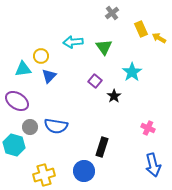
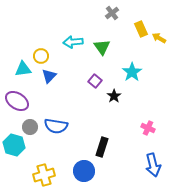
green triangle: moved 2 px left
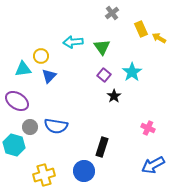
purple square: moved 9 px right, 6 px up
blue arrow: rotated 75 degrees clockwise
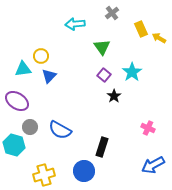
cyan arrow: moved 2 px right, 18 px up
blue semicircle: moved 4 px right, 4 px down; rotated 20 degrees clockwise
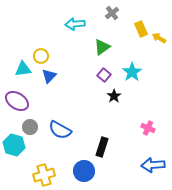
green triangle: rotated 30 degrees clockwise
blue arrow: rotated 25 degrees clockwise
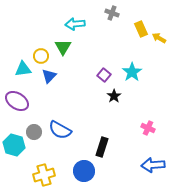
gray cross: rotated 32 degrees counterclockwise
green triangle: moved 39 px left; rotated 24 degrees counterclockwise
gray circle: moved 4 px right, 5 px down
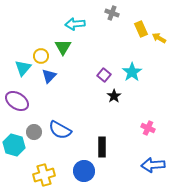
cyan triangle: moved 1 px up; rotated 42 degrees counterclockwise
black rectangle: rotated 18 degrees counterclockwise
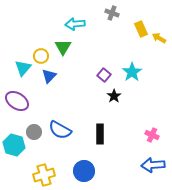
pink cross: moved 4 px right, 7 px down
black rectangle: moved 2 px left, 13 px up
